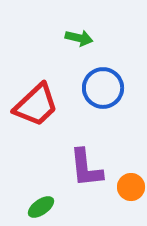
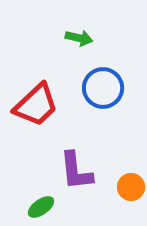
purple L-shape: moved 10 px left, 3 px down
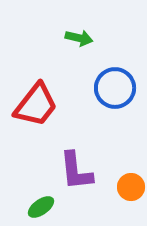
blue circle: moved 12 px right
red trapezoid: rotated 9 degrees counterclockwise
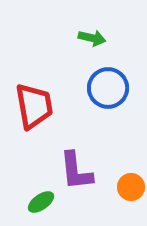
green arrow: moved 13 px right
blue circle: moved 7 px left
red trapezoid: moved 2 px left, 1 px down; rotated 48 degrees counterclockwise
green ellipse: moved 5 px up
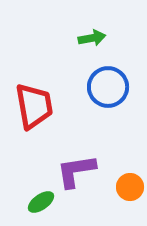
green arrow: rotated 24 degrees counterclockwise
blue circle: moved 1 px up
purple L-shape: rotated 87 degrees clockwise
orange circle: moved 1 px left
